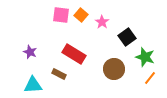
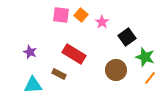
brown circle: moved 2 px right, 1 px down
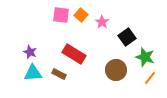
cyan triangle: moved 12 px up
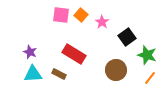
green star: moved 2 px right, 2 px up
cyan triangle: moved 1 px down
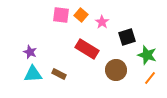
black square: rotated 18 degrees clockwise
red rectangle: moved 13 px right, 5 px up
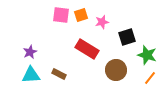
orange square: rotated 32 degrees clockwise
pink star: rotated 24 degrees clockwise
purple star: rotated 24 degrees clockwise
cyan triangle: moved 2 px left, 1 px down
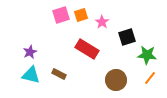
pink square: rotated 24 degrees counterclockwise
pink star: rotated 24 degrees counterclockwise
green star: rotated 12 degrees counterclockwise
brown circle: moved 10 px down
cyan triangle: rotated 18 degrees clockwise
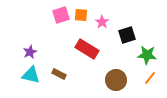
orange square: rotated 24 degrees clockwise
black square: moved 2 px up
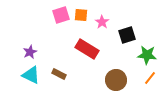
cyan triangle: rotated 12 degrees clockwise
